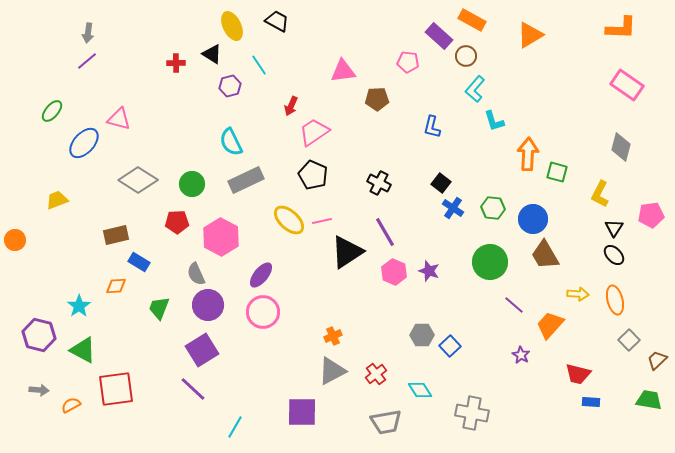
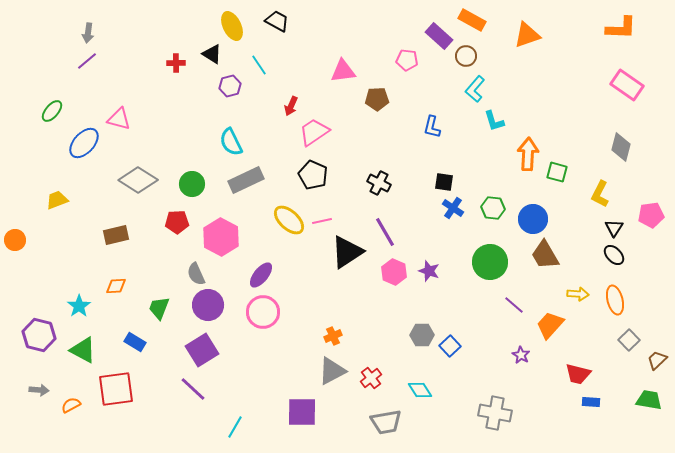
orange triangle at (530, 35): moved 3 px left; rotated 12 degrees clockwise
pink pentagon at (408, 62): moved 1 px left, 2 px up
black square at (441, 183): moved 3 px right, 1 px up; rotated 30 degrees counterclockwise
blue rectangle at (139, 262): moved 4 px left, 80 px down
red cross at (376, 374): moved 5 px left, 4 px down
gray cross at (472, 413): moved 23 px right
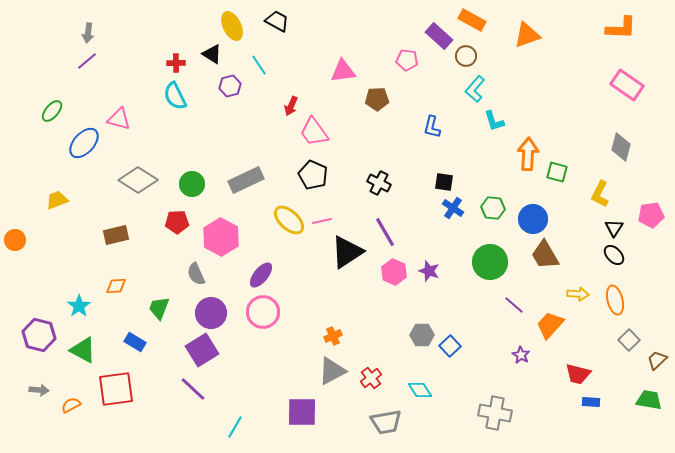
pink trapezoid at (314, 132): rotated 92 degrees counterclockwise
cyan semicircle at (231, 142): moved 56 px left, 46 px up
purple circle at (208, 305): moved 3 px right, 8 px down
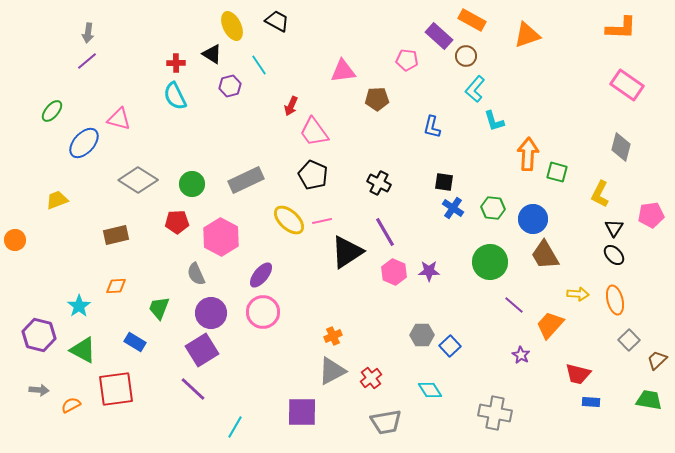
purple star at (429, 271): rotated 20 degrees counterclockwise
cyan diamond at (420, 390): moved 10 px right
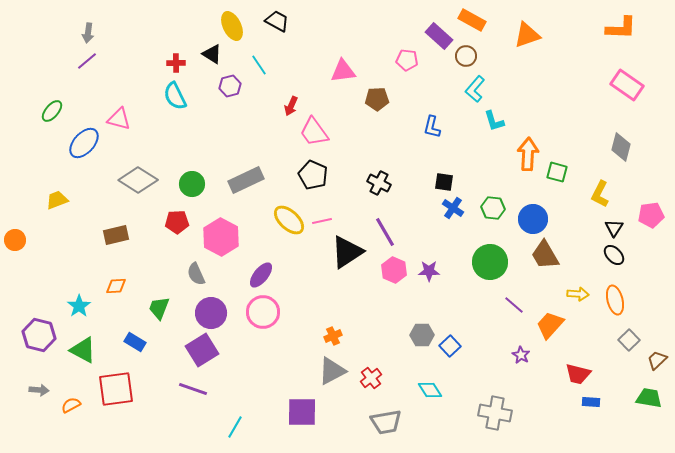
pink hexagon at (394, 272): moved 2 px up
purple line at (193, 389): rotated 24 degrees counterclockwise
green trapezoid at (649, 400): moved 2 px up
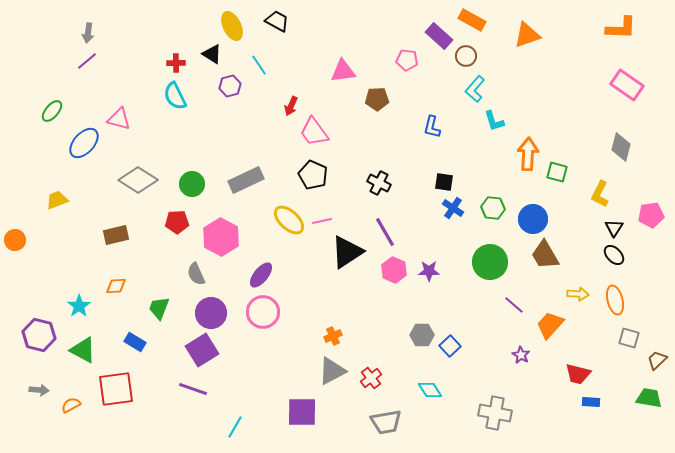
gray square at (629, 340): moved 2 px up; rotated 30 degrees counterclockwise
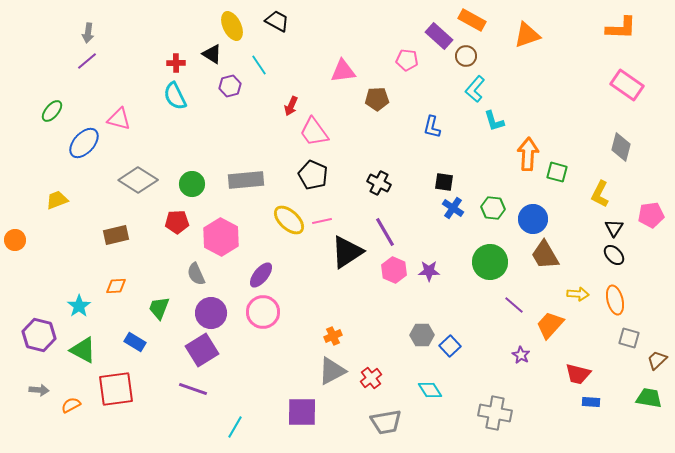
gray rectangle at (246, 180): rotated 20 degrees clockwise
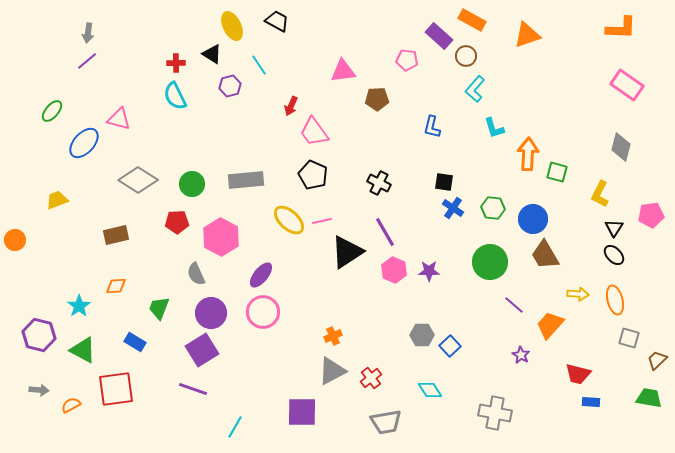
cyan L-shape at (494, 121): moved 7 px down
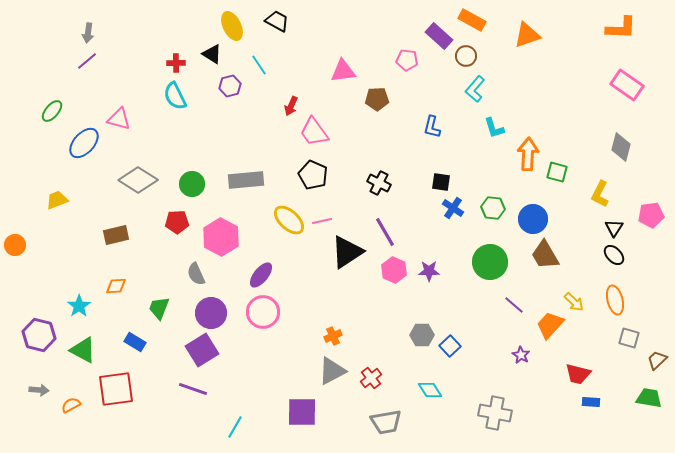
black square at (444, 182): moved 3 px left
orange circle at (15, 240): moved 5 px down
yellow arrow at (578, 294): moved 4 px left, 8 px down; rotated 40 degrees clockwise
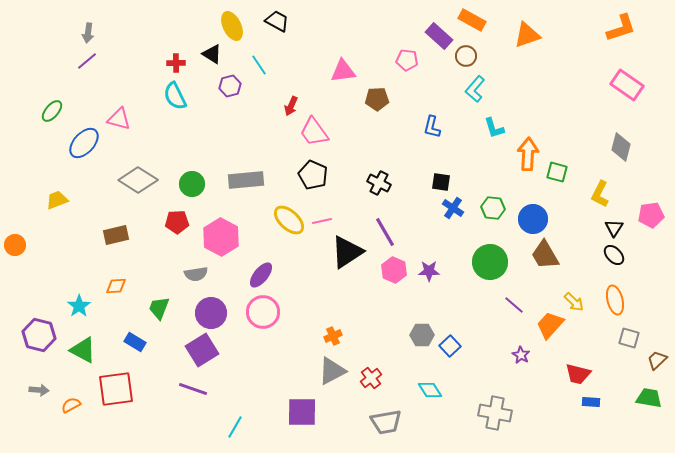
orange L-shape at (621, 28): rotated 20 degrees counterclockwise
gray semicircle at (196, 274): rotated 75 degrees counterclockwise
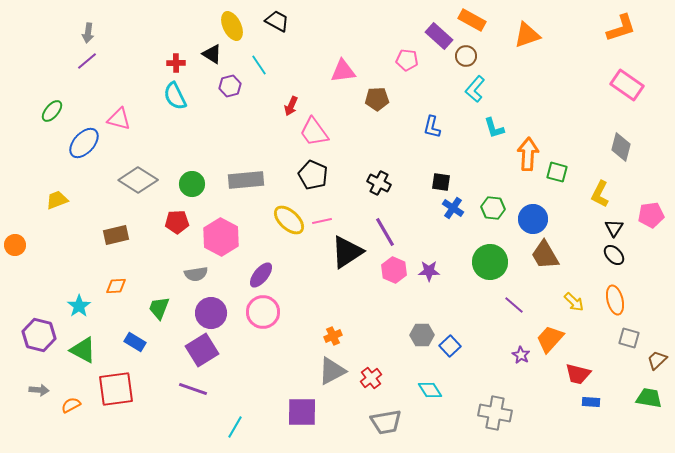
orange trapezoid at (550, 325): moved 14 px down
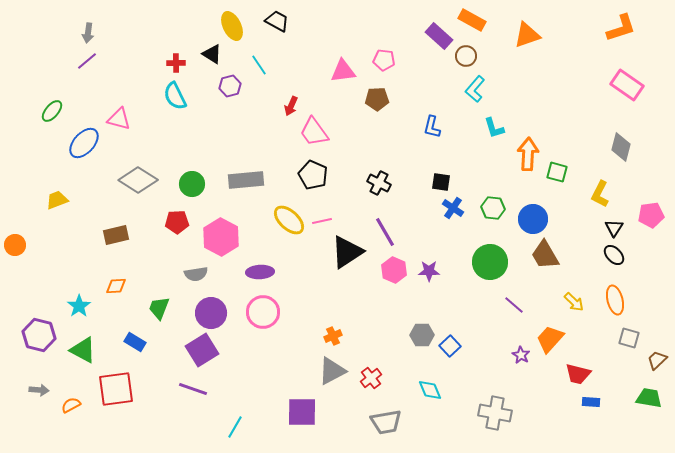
pink pentagon at (407, 60): moved 23 px left
purple ellipse at (261, 275): moved 1 px left, 3 px up; rotated 48 degrees clockwise
cyan diamond at (430, 390): rotated 10 degrees clockwise
